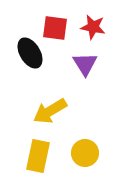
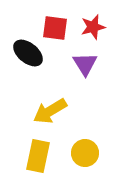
red star: rotated 25 degrees counterclockwise
black ellipse: moved 2 px left; rotated 20 degrees counterclockwise
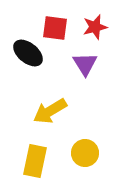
red star: moved 2 px right
yellow rectangle: moved 3 px left, 5 px down
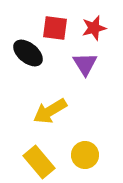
red star: moved 1 px left, 1 px down
yellow circle: moved 2 px down
yellow rectangle: moved 4 px right, 1 px down; rotated 52 degrees counterclockwise
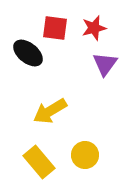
purple triangle: moved 20 px right; rotated 8 degrees clockwise
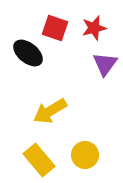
red square: rotated 12 degrees clockwise
yellow rectangle: moved 2 px up
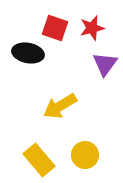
red star: moved 2 px left
black ellipse: rotated 28 degrees counterclockwise
yellow arrow: moved 10 px right, 5 px up
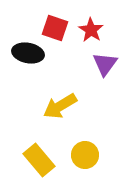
red star: moved 1 px left, 2 px down; rotated 25 degrees counterclockwise
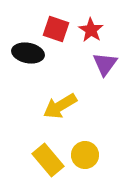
red square: moved 1 px right, 1 px down
yellow rectangle: moved 9 px right
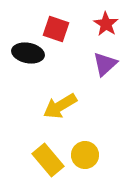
red star: moved 15 px right, 6 px up
purple triangle: rotated 12 degrees clockwise
